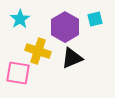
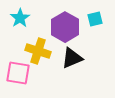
cyan star: moved 1 px up
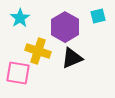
cyan square: moved 3 px right, 3 px up
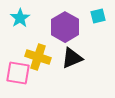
yellow cross: moved 6 px down
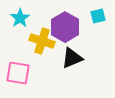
yellow cross: moved 4 px right, 16 px up
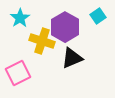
cyan square: rotated 21 degrees counterclockwise
pink square: rotated 35 degrees counterclockwise
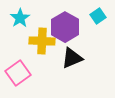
yellow cross: rotated 15 degrees counterclockwise
pink square: rotated 10 degrees counterclockwise
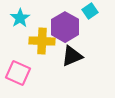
cyan square: moved 8 px left, 5 px up
black triangle: moved 2 px up
pink square: rotated 30 degrees counterclockwise
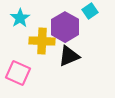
black triangle: moved 3 px left
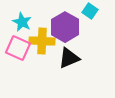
cyan square: rotated 21 degrees counterclockwise
cyan star: moved 2 px right, 4 px down; rotated 12 degrees counterclockwise
black triangle: moved 2 px down
pink square: moved 25 px up
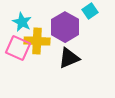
cyan square: rotated 21 degrees clockwise
yellow cross: moved 5 px left
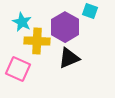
cyan square: rotated 35 degrees counterclockwise
pink square: moved 21 px down
